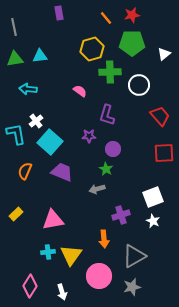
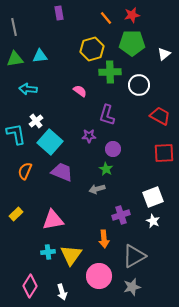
red trapezoid: rotated 20 degrees counterclockwise
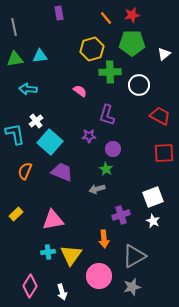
cyan L-shape: moved 1 px left
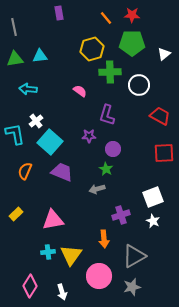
red star: rotated 14 degrees clockwise
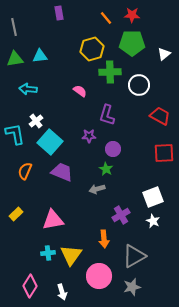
purple cross: rotated 12 degrees counterclockwise
cyan cross: moved 1 px down
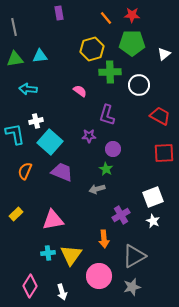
white cross: rotated 24 degrees clockwise
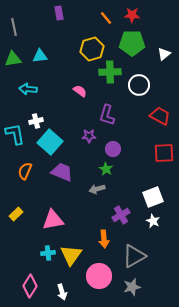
green triangle: moved 2 px left
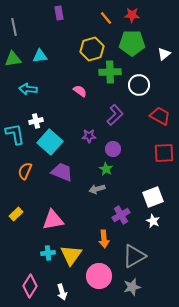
purple L-shape: moved 8 px right; rotated 150 degrees counterclockwise
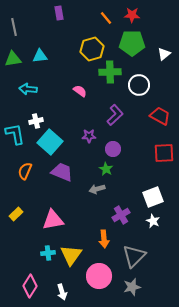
gray triangle: rotated 15 degrees counterclockwise
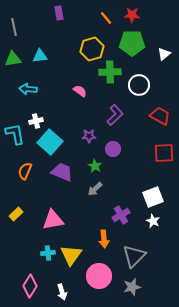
green star: moved 11 px left, 3 px up
gray arrow: moved 2 px left; rotated 28 degrees counterclockwise
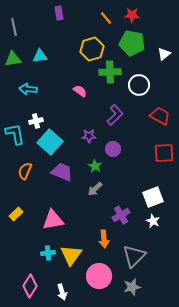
green pentagon: rotated 10 degrees clockwise
